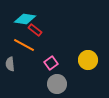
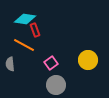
red rectangle: rotated 32 degrees clockwise
gray circle: moved 1 px left, 1 px down
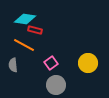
red rectangle: rotated 56 degrees counterclockwise
yellow circle: moved 3 px down
gray semicircle: moved 3 px right, 1 px down
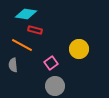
cyan diamond: moved 1 px right, 5 px up
orange line: moved 2 px left
yellow circle: moved 9 px left, 14 px up
gray circle: moved 1 px left, 1 px down
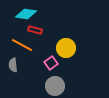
yellow circle: moved 13 px left, 1 px up
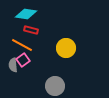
red rectangle: moved 4 px left
pink square: moved 28 px left, 3 px up
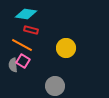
pink square: moved 1 px down; rotated 24 degrees counterclockwise
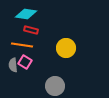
orange line: rotated 20 degrees counterclockwise
pink square: moved 2 px right, 1 px down
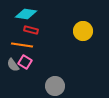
yellow circle: moved 17 px right, 17 px up
gray semicircle: rotated 32 degrees counterclockwise
